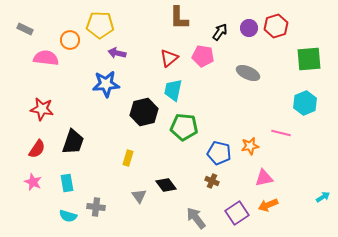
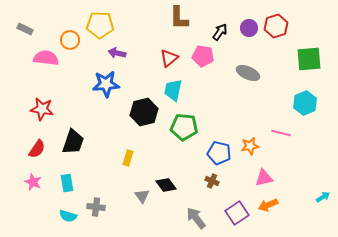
gray triangle: moved 3 px right
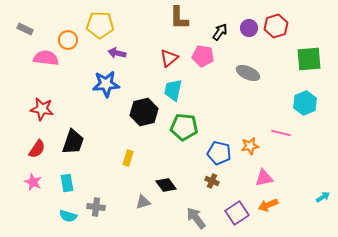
orange circle: moved 2 px left
gray triangle: moved 1 px right, 6 px down; rotated 49 degrees clockwise
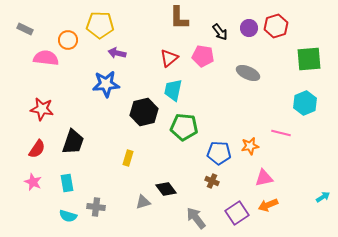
black arrow: rotated 108 degrees clockwise
blue pentagon: rotated 10 degrees counterclockwise
black diamond: moved 4 px down
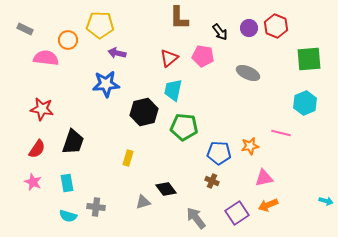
red hexagon: rotated 20 degrees counterclockwise
cyan arrow: moved 3 px right, 4 px down; rotated 48 degrees clockwise
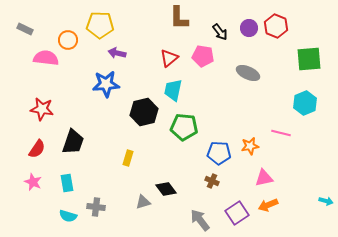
gray arrow: moved 4 px right, 2 px down
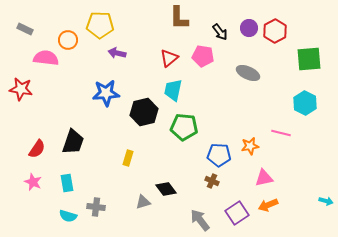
red hexagon: moved 1 px left, 5 px down; rotated 10 degrees clockwise
blue star: moved 9 px down
cyan hexagon: rotated 10 degrees counterclockwise
red star: moved 21 px left, 20 px up
blue pentagon: moved 2 px down
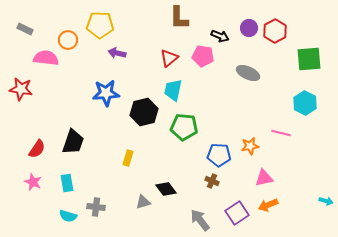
black arrow: moved 4 px down; rotated 30 degrees counterclockwise
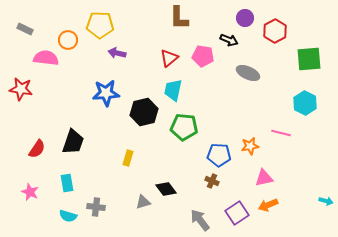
purple circle: moved 4 px left, 10 px up
black arrow: moved 9 px right, 4 px down
pink star: moved 3 px left, 10 px down
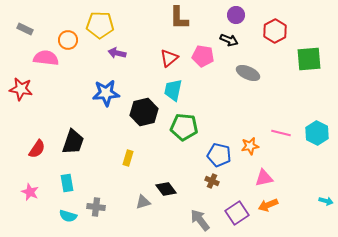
purple circle: moved 9 px left, 3 px up
cyan hexagon: moved 12 px right, 30 px down
blue pentagon: rotated 10 degrees clockwise
